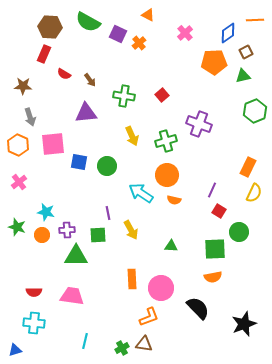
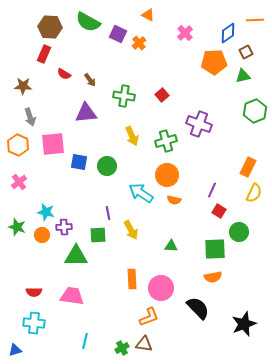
purple cross at (67, 230): moved 3 px left, 3 px up
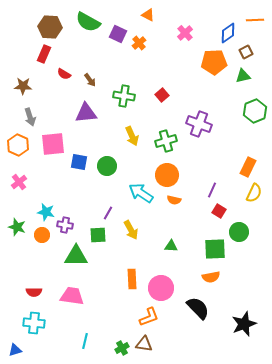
purple line at (108, 213): rotated 40 degrees clockwise
purple cross at (64, 227): moved 1 px right, 2 px up; rotated 14 degrees clockwise
orange semicircle at (213, 277): moved 2 px left
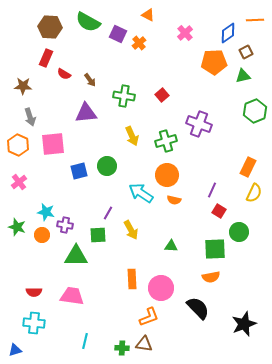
red rectangle at (44, 54): moved 2 px right, 4 px down
blue square at (79, 162): moved 9 px down; rotated 24 degrees counterclockwise
green cross at (122, 348): rotated 32 degrees clockwise
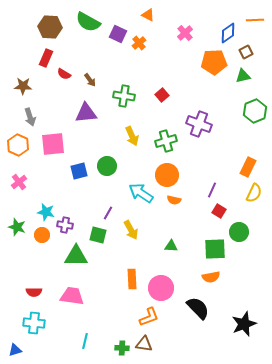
green square at (98, 235): rotated 18 degrees clockwise
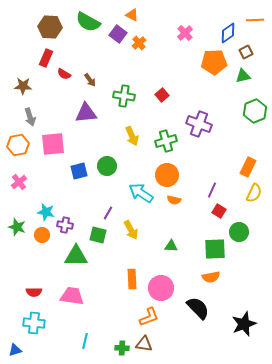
orange triangle at (148, 15): moved 16 px left
purple square at (118, 34): rotated 12 degrees clockwise
orange hexagon at (18, 145): rotated 25 degrees clockwise
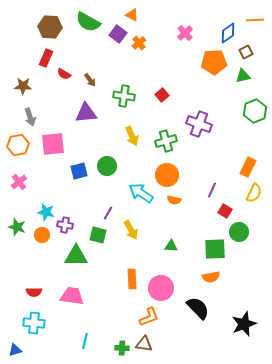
red square at (219, 211): moved 6 px right
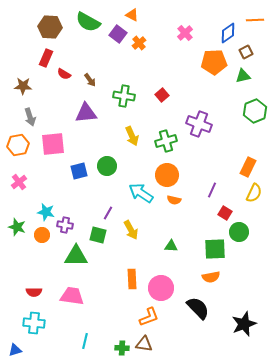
red square at (225, 211): moved 2 px down
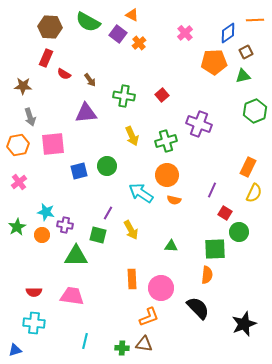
green star at (17, 227): rotated 24 degrees clockwise
orange semicircle at (211, 277): moved 4 px left, 2 px up; rotated 72 degrees counterclockwise
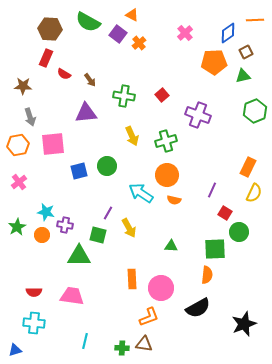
brown hexagon at (50, 27): moved 2 px down
purple cross at (199, 124): moved 1 px left, 9 px up
yellow arrow at (131, 230): moved 2 px left, 2 px up
green triangle at (76, 256): moved 3 px right
black semicircle at (198, 308): rotated 105 degrees clockwise
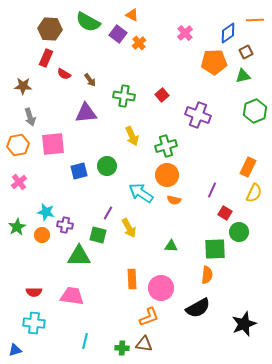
green cross at (166, 141): moved 5 px down
